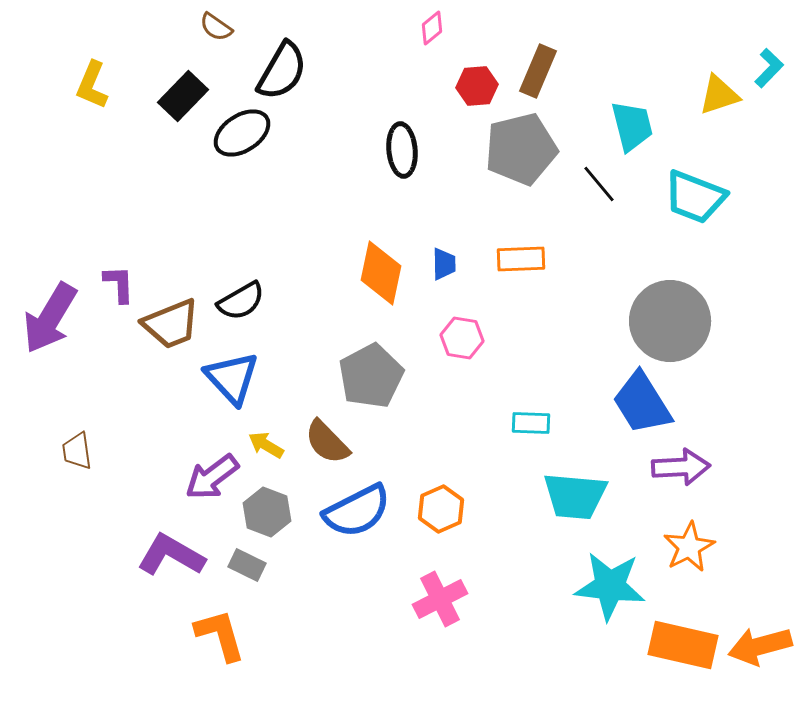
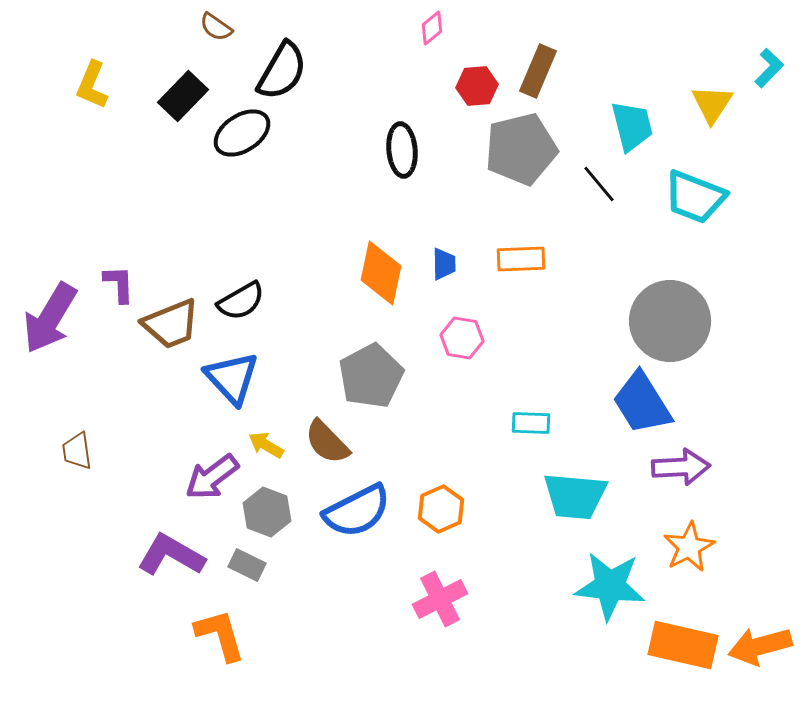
yellow triangle at (719, 95): moved 7 px left, 9 px down; rotated 39 degrees counterclockwise
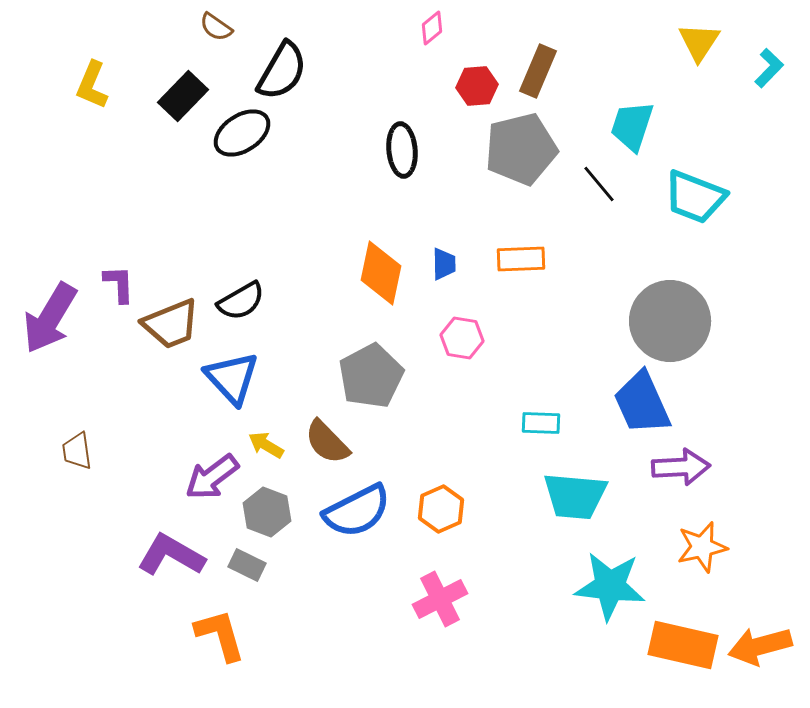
yellow triangle at (712, 104): moved 13 px left, 62 px up
cyan trapezoid at (632, 126): rotated 148 degrees counterclockwise
blue trapezoid at (642, 403): rotated 8 degrees clockwise
cyan rectangle at (531, 423): moved 10 px right
orange star at (689, 547): moved 13 px right; rotated 15 degrees clockwise
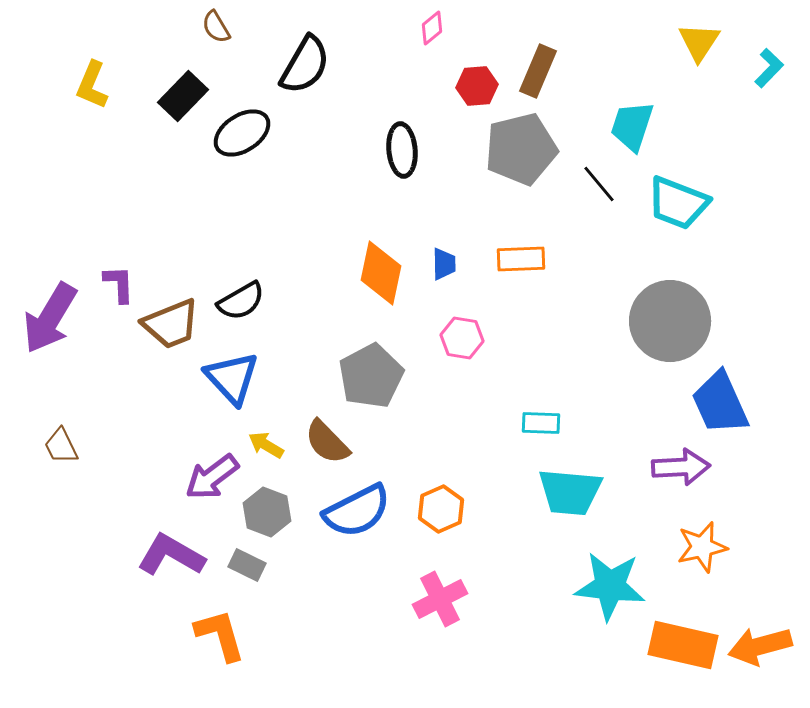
brown semicircle at (216, 27): rotated 24 degrees clockwise
black semicircle at (282, 71): moved 23 px right, 6 px up
cyan trapezoid at (695, 197): moved 17 px left, 6 px down
blue trapezoid at (642, 403): moved 78 px right
brown trapezoid at (77, 451): moved 16 px left, 5 px up; rotated 18 degrees counterclockwise
cyan trapezoid at (575, 496): moved 5 px left, 4 px up
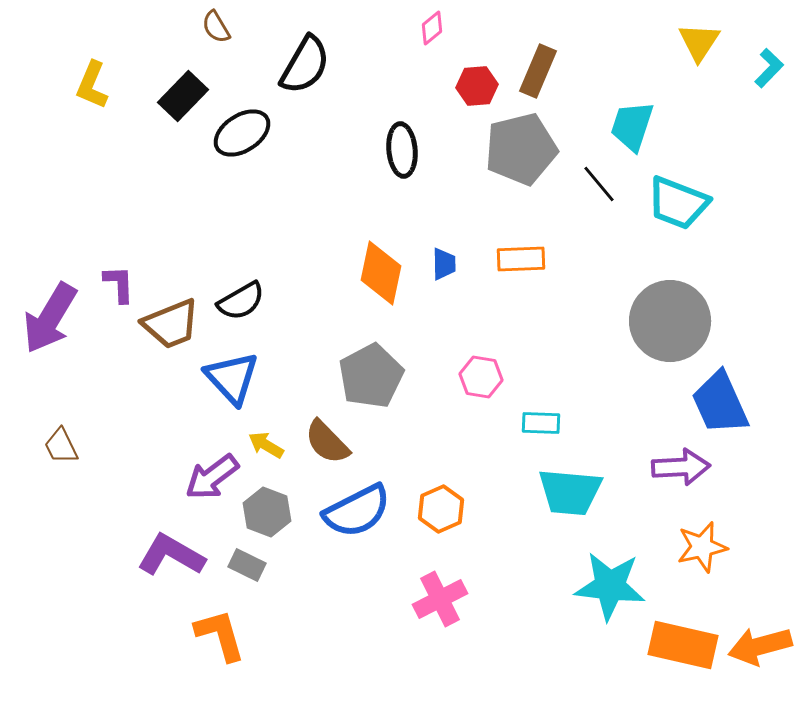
pink hexagon at (462, 338): moved 19 px right, 39 px down
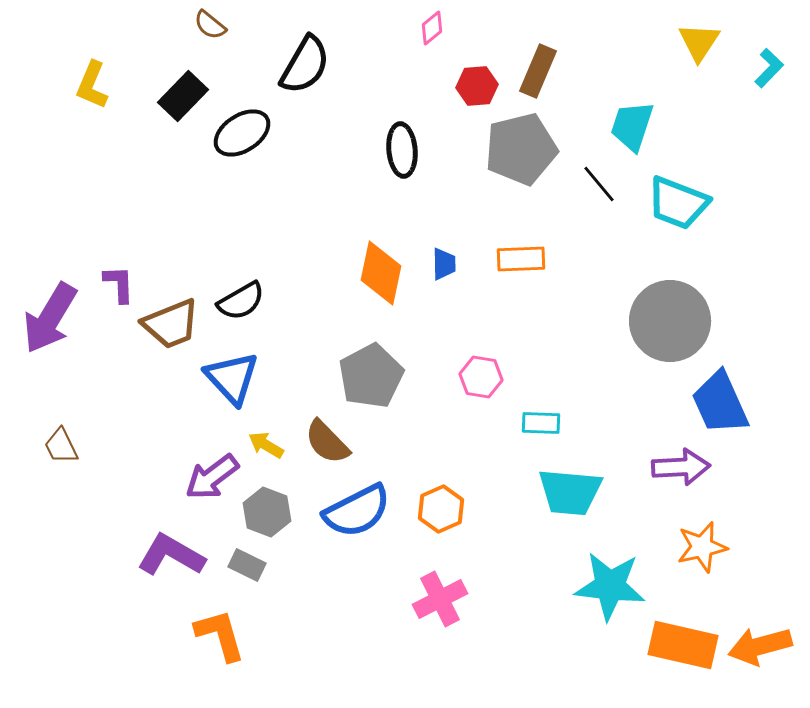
brown semicircle at (216, 27): moved 6 px left, 2 px up; rotated 20 degrees counterclockwise
